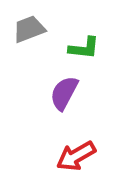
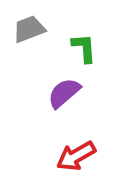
green L-shape: rotated 100 degrees counterclockwise
purple semicircle: rotated 21 degrees clockwise
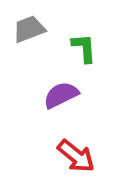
purple semicircle: moved 3 px left, 2 px down; rotated 15 degrees clockwise
red arrow: rotated 111 degrees counterclockwise
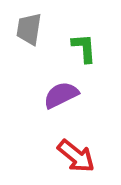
gray trapezoid: rotated 60 degrees counterclockwise
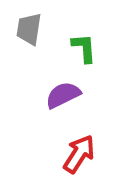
purple semicircle: moved 2 px right
red arrow: moved 3 px right, 2 px up; rotated 96 degrees counterclockwise
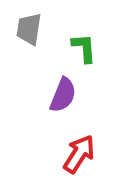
purple semicircle: rotated 138 degrees clockwise
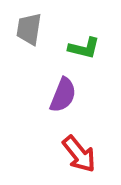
green L-shape: rotated 108 degrees clockwise
red arrow: rotated 108 degrees clockwise
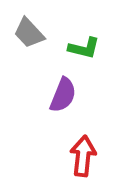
gray trapezoid: moved 4 px down; rotated 52 degrees counterclockwise
red arrow: moved 4 px right, 2 px down; rotated 135 degrees counterclockwise
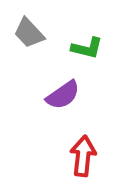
green L-shape: moved 3 px right
purple semicircle: rotated 33 degrees clockwise
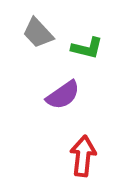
gray trapezoid: moved 9 px right
